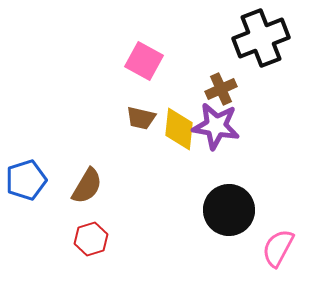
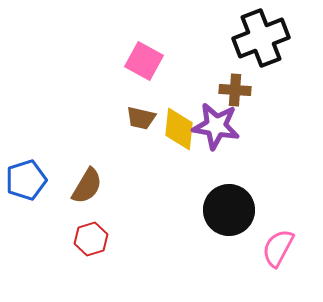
brown cross: moved 14 px right, 1 px down; rotated 28 degrees clockwise
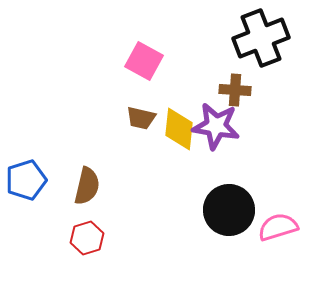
brown semicircle: rotated 18 degrees counterclockwise
red hexagon: moved 4 px left, 1 px up
pink semicircle: moved 21 px up; rotated 45 degrees clockwise
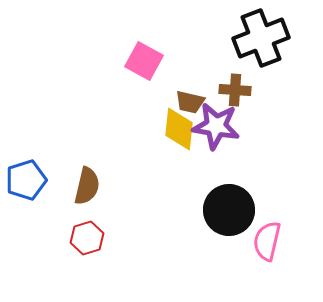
brown trapezoid: moved 49 px right, 16 px up
pink semicircle: moved 11 px left, 14 px down; rotated 60 degrees counterclockwise
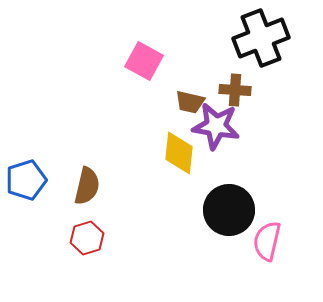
yellow diamond: moved 24 px down
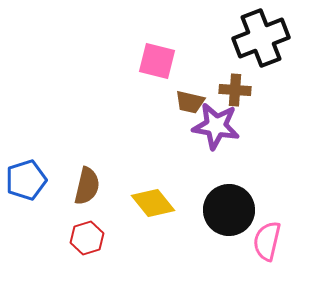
pink square: moved 13 px right; rotated 15 degrees counterclockwise
yellow diamond: moved 26 px left, 50 px down; rotated 45 degrees counterclockwise
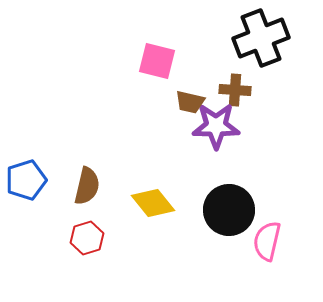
purple star: rotated 9 degrees counterclockwise
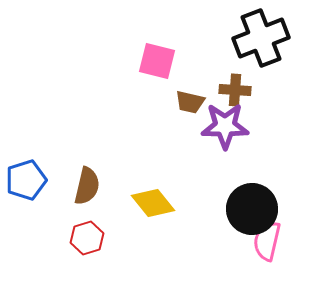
purple star: moved 9 px right
black circle: moved 23 px right, 1 px up
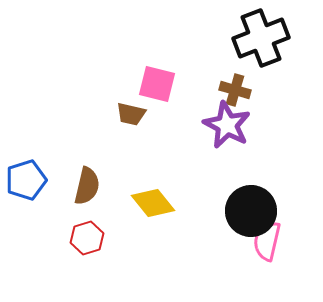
pink square: moved 23 px down
brown cross: rotated 12 degrees clockwise
brown trapezoid: moved 59 px left, 12 px down
purple star: moved 2 px right, 1 px up; rotated 27 degrees clockwise
black circle: moved 1 px left, 2 px down
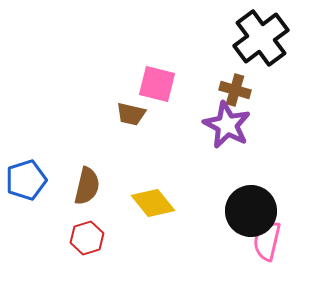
black cross: rotated 16 degrees counterclockwise
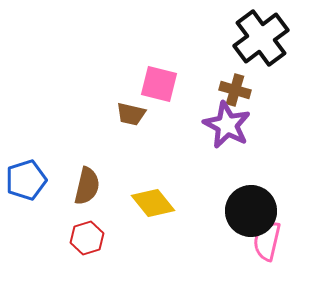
pink square: moved 2 px right
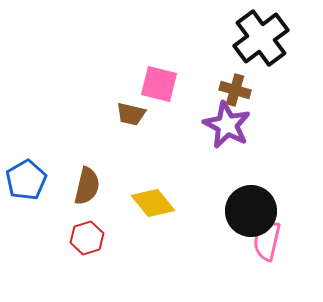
blue pentagon: rotated 12 degrees counterclockwise
